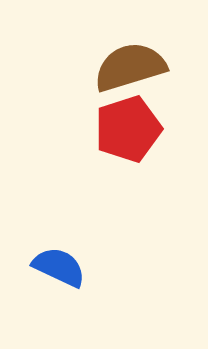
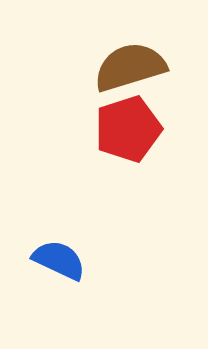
blue semicircle: moved 7 px up
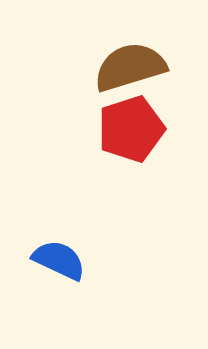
red pentagon: moved 3 px right
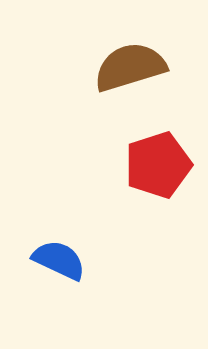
red pentagon: moved 27 px right, 36 px down
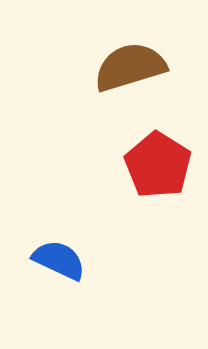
red pentagon: rotated 22 degrees counterclockwise
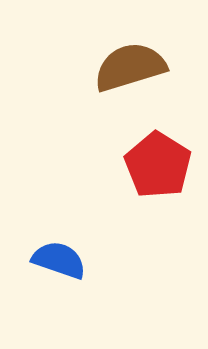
blue semicircle: rotated 6 degrees counterclockwise
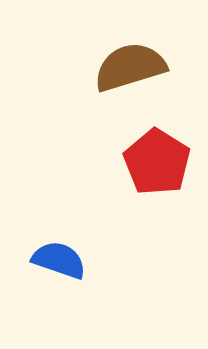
red pentagon: moved 1 px left, 3 px up
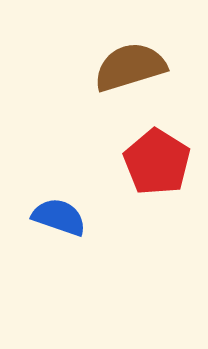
blue semicircle: moved 43 px up
